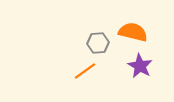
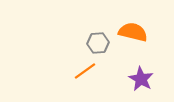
purple star: moved 1 px right, 13 px down
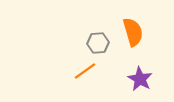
orange semicircle: rotated 60 degrees clockwise
purple star: moved 1 px left
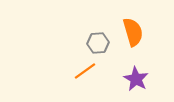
purple star: moved 4 px left
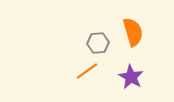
orange line: moved 2 px right
purple star: moved 5 px left, 2 px up
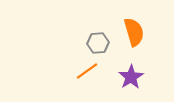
orange semicircle: moved 1 px right
purple star: rotated 10 degrees clockwise
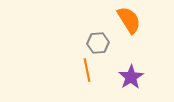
orange semicircle: moved 5 px left, 12 px up; rotated 16 degrees counterclockwise
orange line: moved 1 px up; rotated 65 degrees counterclockwise
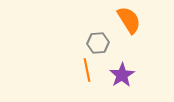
purple star: moved 9 px left, 2 px up
